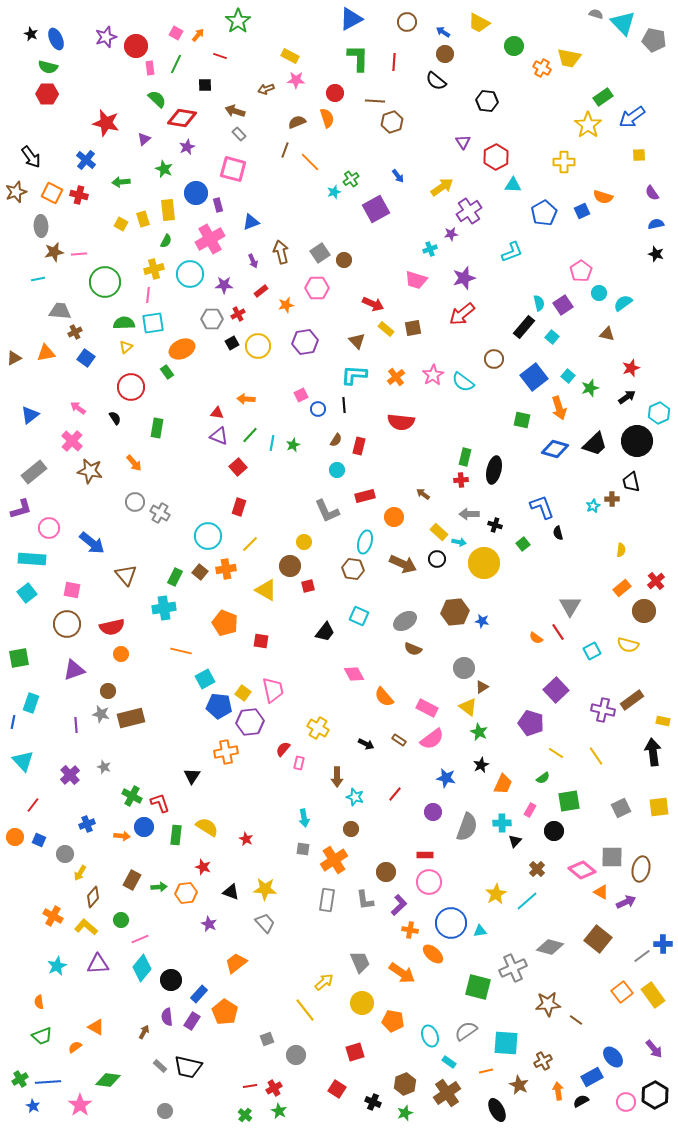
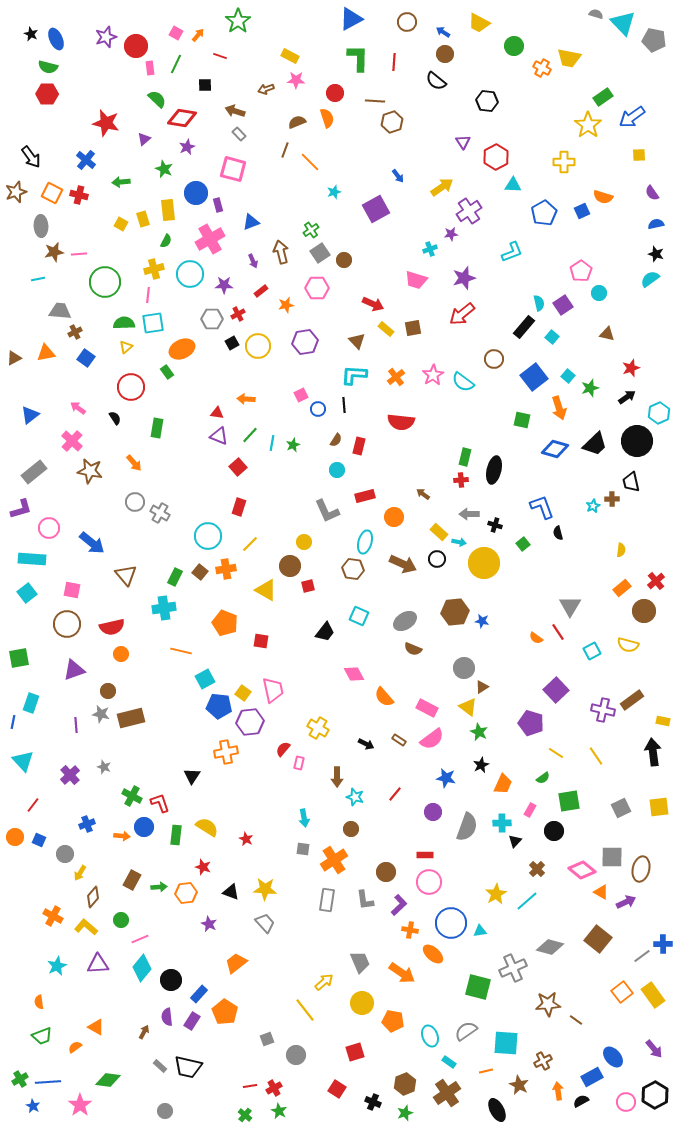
green cross at (351, 179): moved 40 px left, 51 px down
cyan semicircle at (623, 303): moved 27 px right, 24 px up
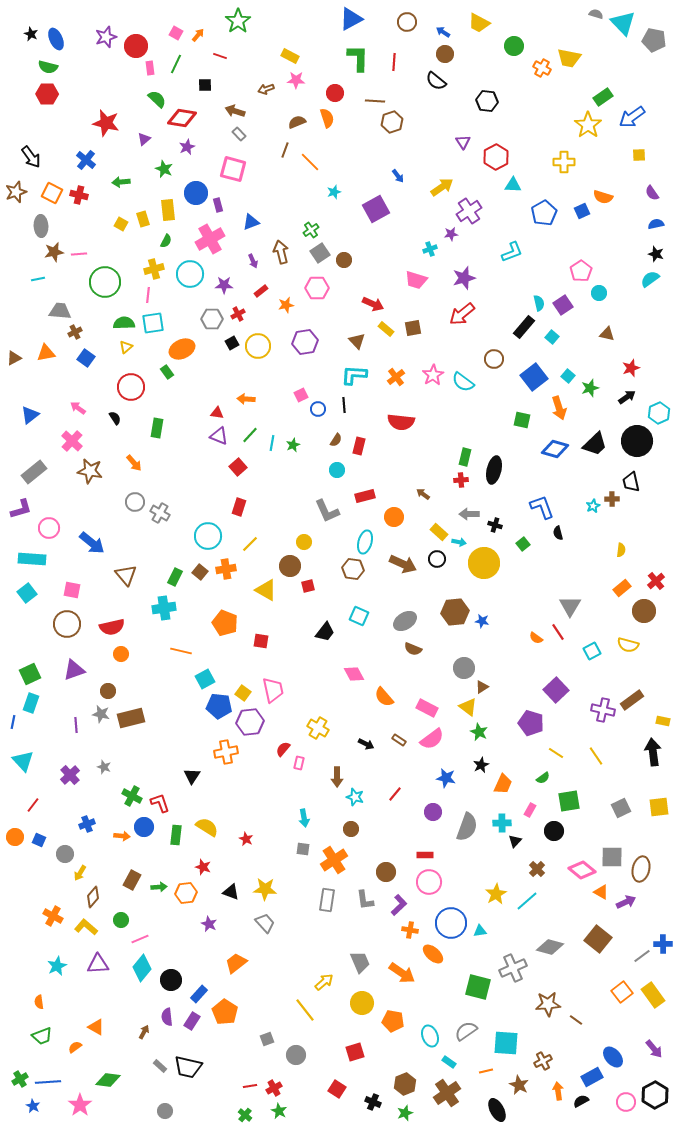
green square at (19, 658): moved 11 px right, 16 px down; rotated 15 degrees counterclockwise
